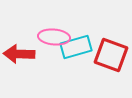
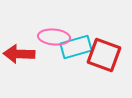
red square: moved 7 px left
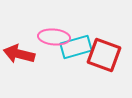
red arrow: rotated 12 degrees clockwise
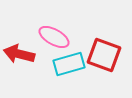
pink ellipse: rotated 24 degrees clockwise
cyan rectangle: moved 7 px left, 17 px down
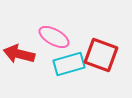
red square: moved 3 px left
